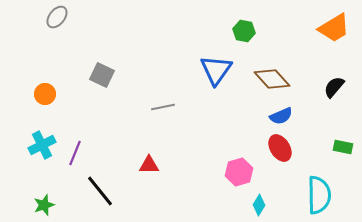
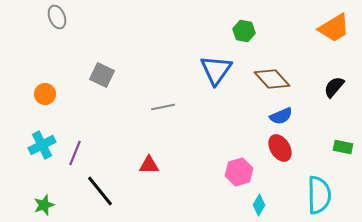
gray ellipse: rotated 60 degrees counterclockwise
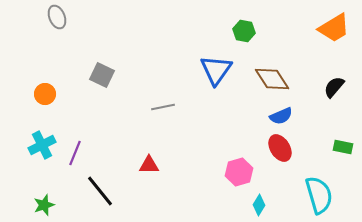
brown diamond: rotated 9 degrees clockwise
cyan semicircle: rotated 15 degrees counterclockwise
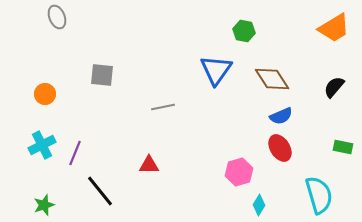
gray square: rotated 20 degrees counterclockwise
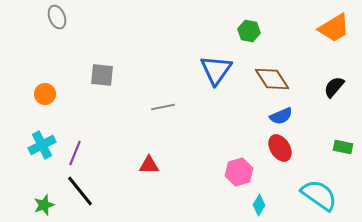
green hexagon: moved 5 px right
black line: moved 20 px left
cyan semicircle: rotated 39 degrees counterclockwise
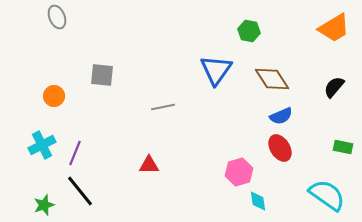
orange circle: moved 9 px right, 2 px down
cyan semicircle: moved 8 px right
cyan diamond: moved 1 px left, 4 px up; rotated 40 degrees counterclockwise
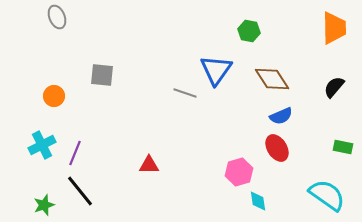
orange trapezoid: rotated 60 degrees counterclockwise
gray line: moved 22 px right, 14 px up; rotated 30 degrees clockwise
red ellipse: moved 3 px left
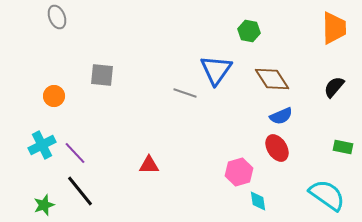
purple line: rotated 65 degrees counterclockwise
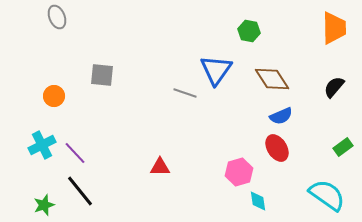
green rectangle: rotated 48 degrees counterclockwise
red triangle: moved 11 px right, 2 px down
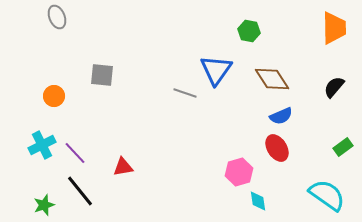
red triangle: moved 37 px left; rotated 10 degrees counterclockwise
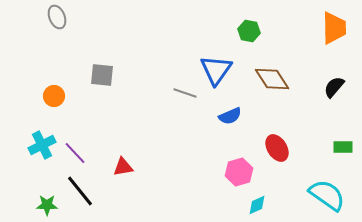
blue semicircle: moved 51 px left
green rectangle: rotated 36 degrees clockwise
cyan diamond: moved 1 px left, 4 px down; rotated 75 degrees clockwise
green star: moved 3 px right; rotated 20 degrees clockwise
